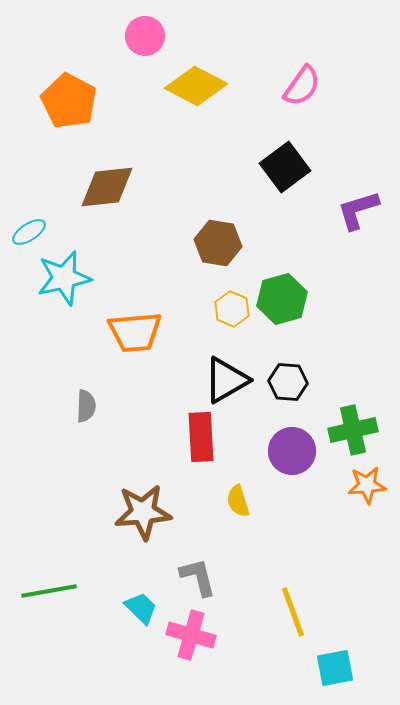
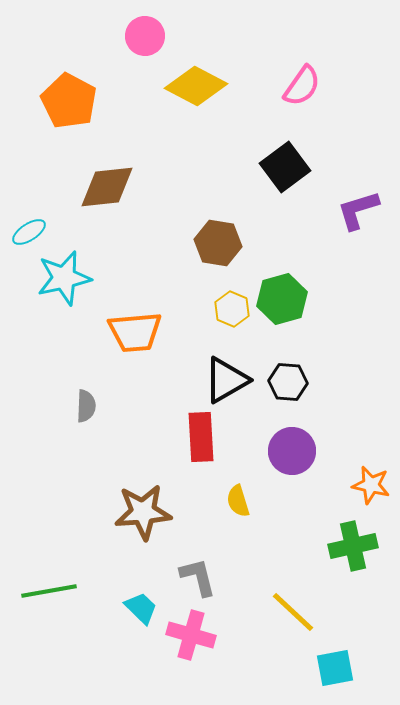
green cross: moved 116 px down
orange star: moved 4 px right; rotated 18 degrees clockwise
yellow line: rotated 27 degrees counterclockwise
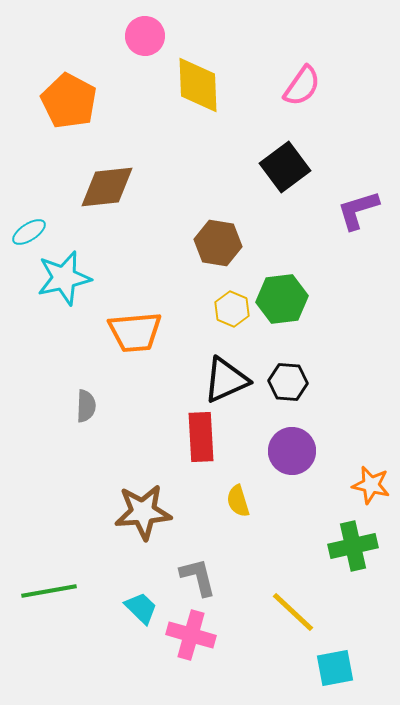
yellow diamond: moved 2 px right, 1 px up; rotated 60 degrees clockwise
green hexagon: rotated 9 degrees clockwise
black triangle: rotated 6 degrees clockwise
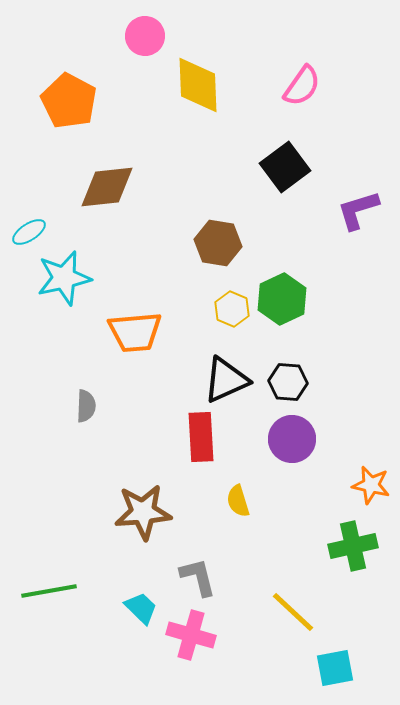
green hexagon: rotated 18 degrees counterclockwise
purple circle: moved 12 px up
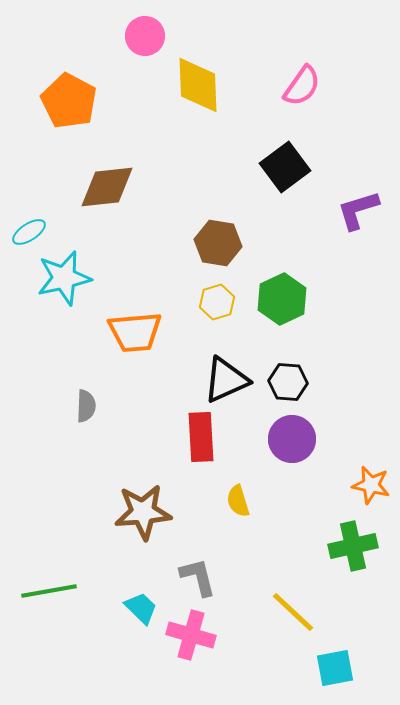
yellow hexagon: moved 15 px left, 7 px up; rotated 20 degrees clockwise
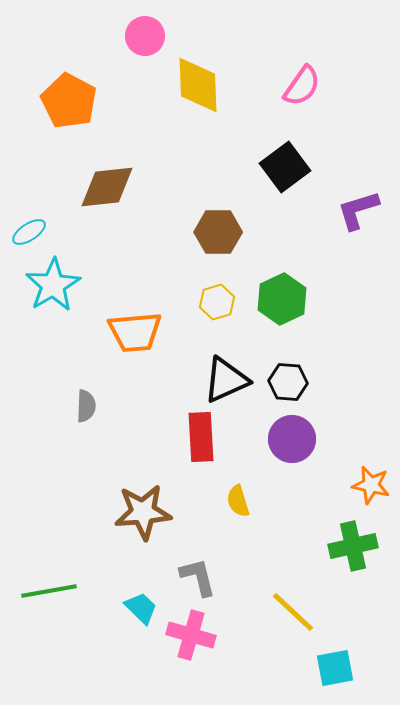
brown hexagon: moved 11 px up; rotated 9 degrees counterclockwise
cyan star: moved 11 px left, 7 px down; rotated 18 degrees counterclockwise
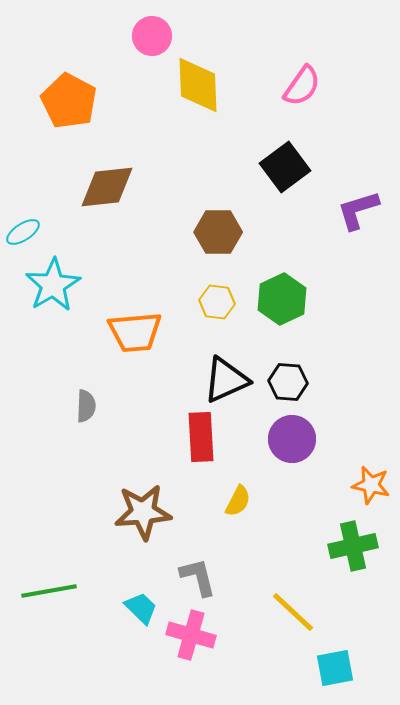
pink circle: moved 7 px right
cyan ellipse: moved 6 px left
yellow hexagon: rotated 24 degrees clockwise
yellow semicircle: rotated 136 degrees counterclockwise
